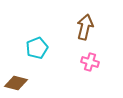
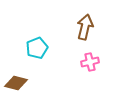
pink cross: rotated 30 degrees counterclockwise
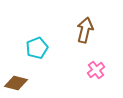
brown arrow: moved 3 px down
pink cross: moved 6 px right, 8 px down; rotated 24 degrees counterclockwise
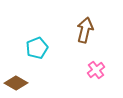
brown diamond: rotated 15 degrees clockwise
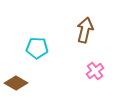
cyan pentagon: rotated 25 degrees clockwise
pink cross: moved 1 px left, 1 px down
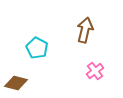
cyan pentagon: rotated 25 degrees clockwise
brown diamond: rotated 15 degrees counterclockwise
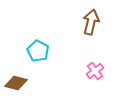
brown arrow: moved 6 px right, 8 px up
cyan pentagon: moved 1 px right, 3 px down
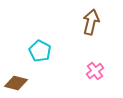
cyan pentagon: moved 2 px right
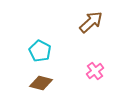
brown arrow: rotated 35 degrees clockwise
brown diamond: moved 25 px right
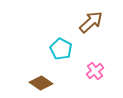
cyan pentagon: moved 21 px right, 2 px up
brown diamond: rotated 20 degrees clockwise
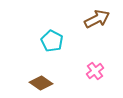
brown arrow: moved 6 px right, 3 px up; rotated 15 degrees clockwise
cyan pentagon: moved 9 px left, 8 px up
